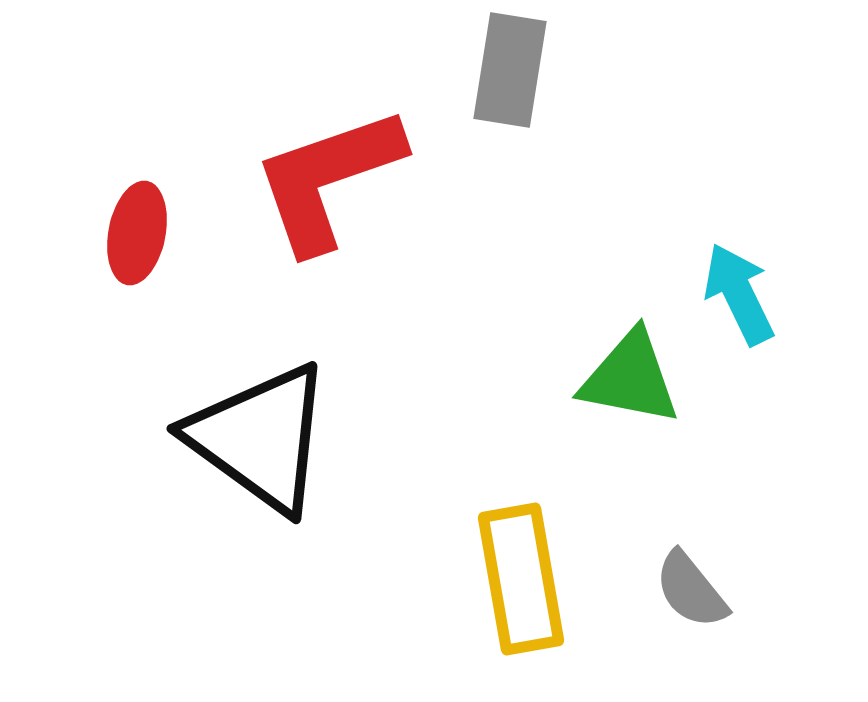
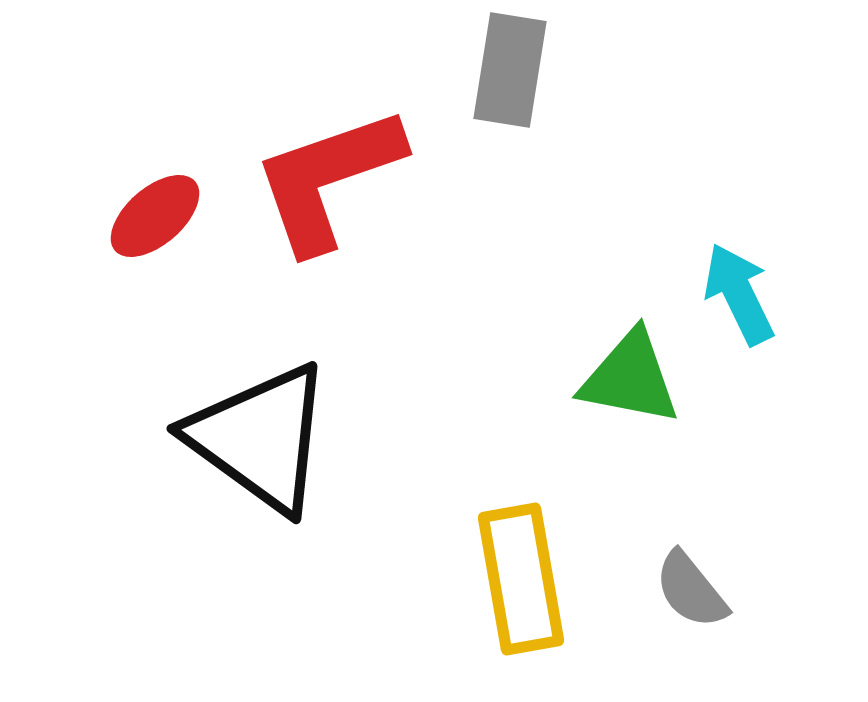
red ellipse: moved 18 px right, 17 px up; rotated 38 degrees clockwise
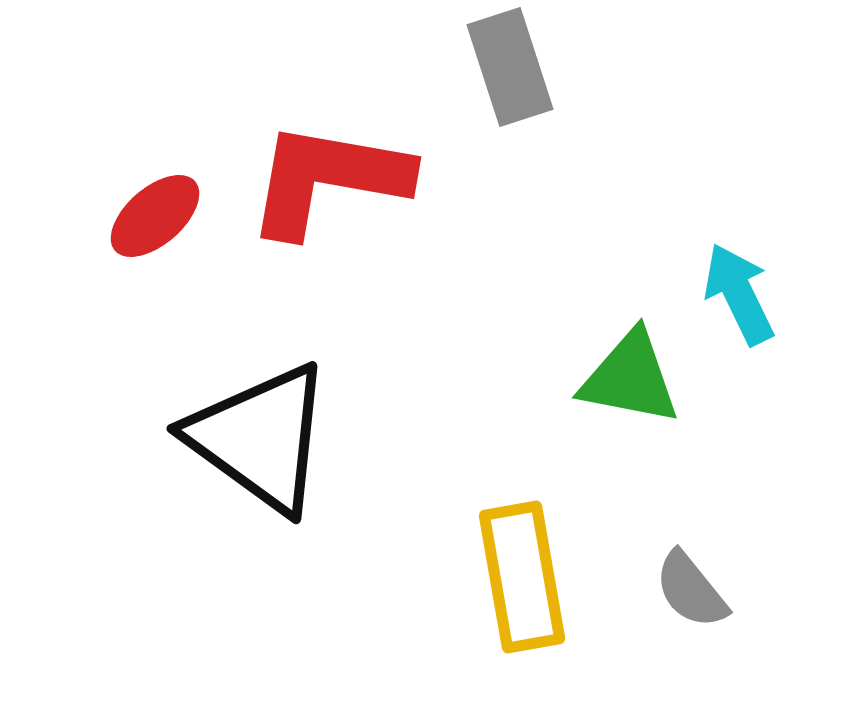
gray rectangle: moved 3 px up; rotated 27 degrees counterclockwise
red L-shape: rotated 29 degrees clockwise
yellow rectangle: moved 1 px right, 2 px up
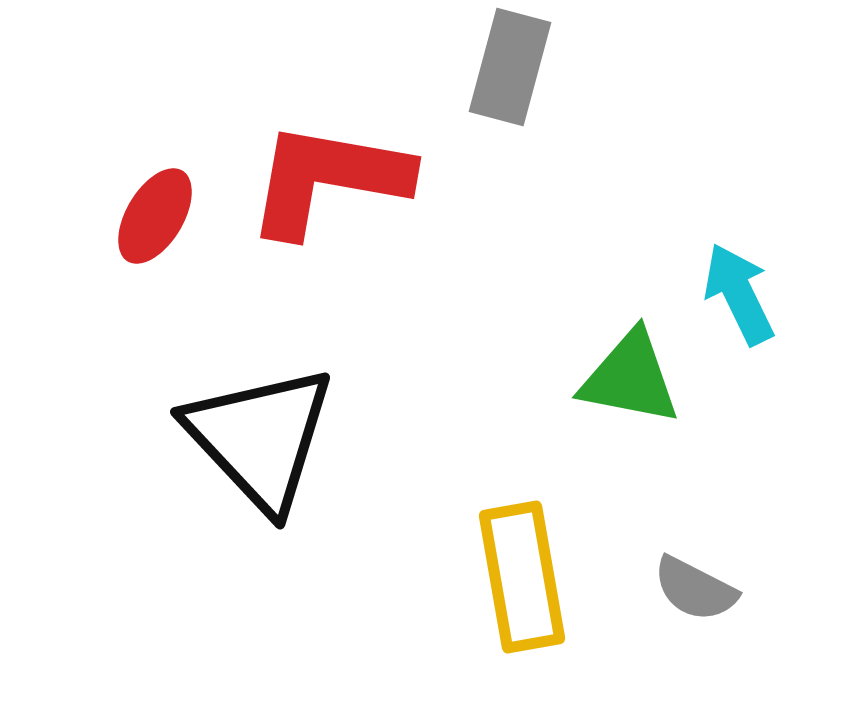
gray rectangle: rotated 33 degrees clockwise
red ellipse: rotated 18 degrees counterclockwise
black triangle: rotated 11 degrees clockwise
gray semicircle: moved 4 px right, 1 px up; rotated 24 degrees counterclockwise
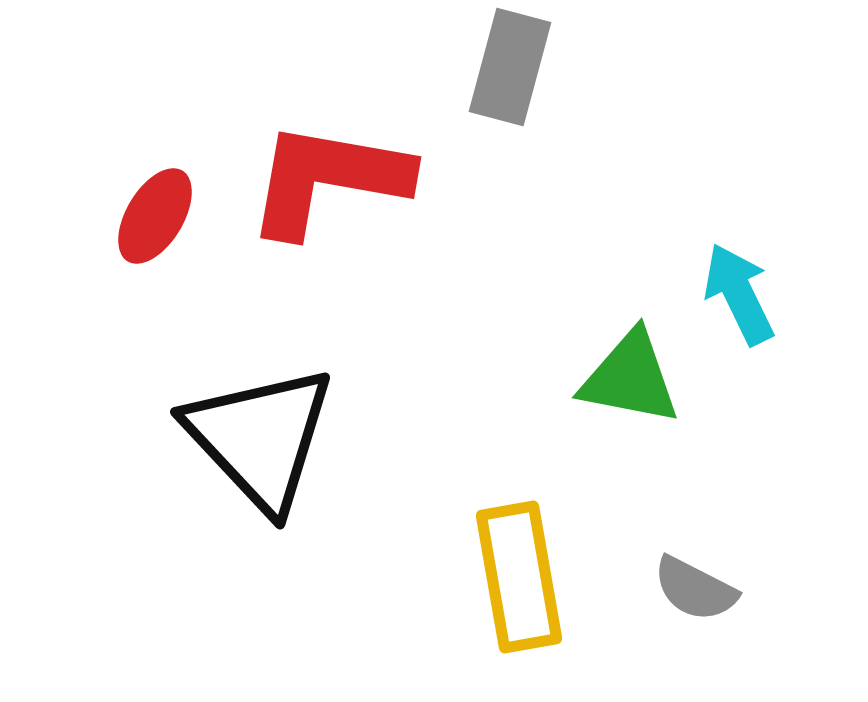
yellow rectangle: moved 3 px left
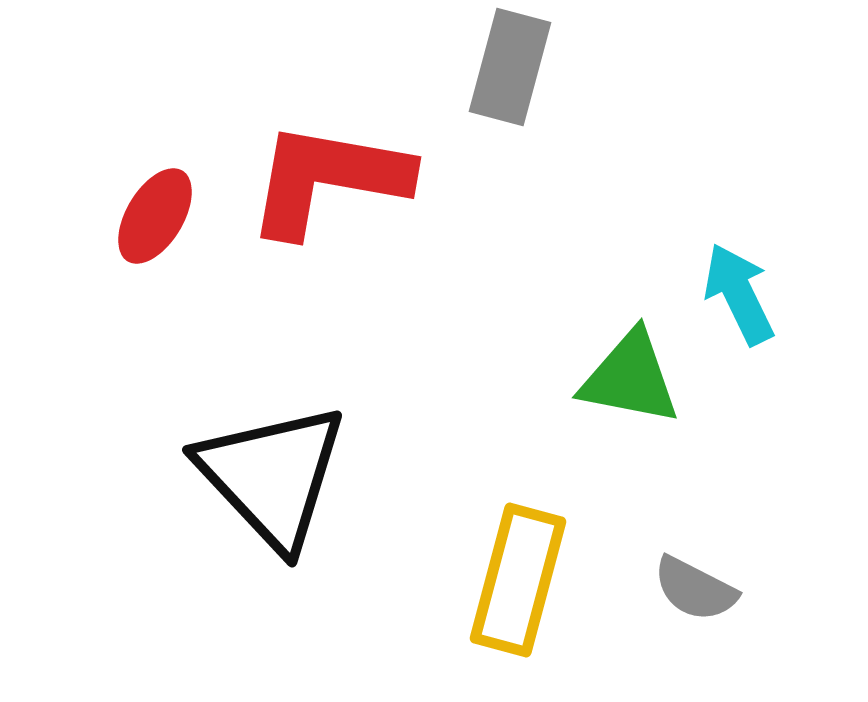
black triangle: moved 12 px right, 38 px down
yellow rectangle: moved 1 px left, 3 px down; rotated 25 degrees clockwise
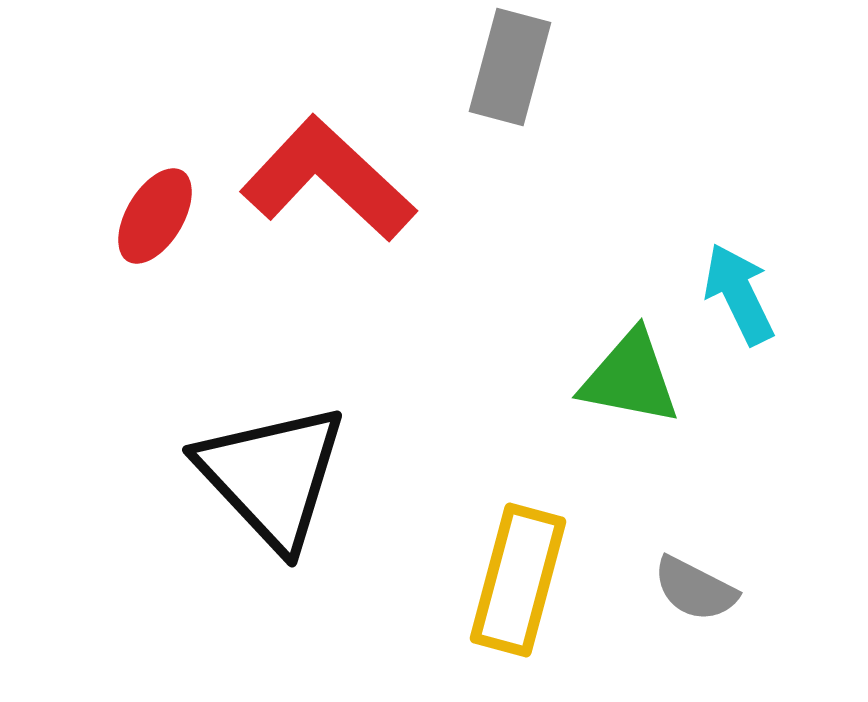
red L-shape: rotated 33 degrees clockwise
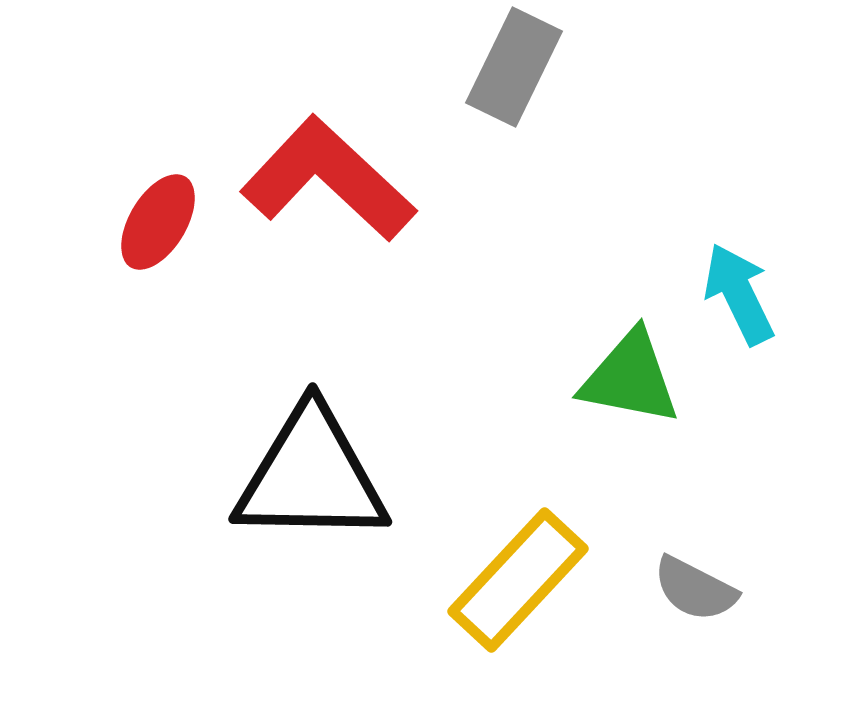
gray rectangle: moved 4 px right; rotated 11 degrees clockwise
red ellipse: moved 3 px right, 6 px down
black triangle: moved 39 px right; rotated 46 degrees counterclockwise
yellow rectangle: rotated 28 degrees clockwise
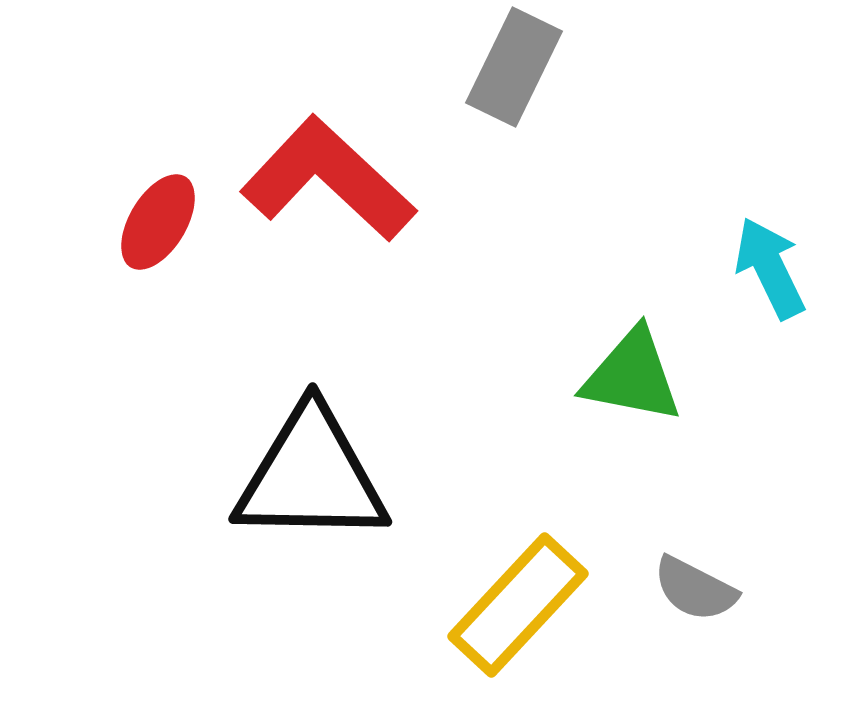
cyan arrow: moved 31 px right, 26 px up
green triangle: moved 2 px right, 2 px up
yellow rectangle: moved 25 px down
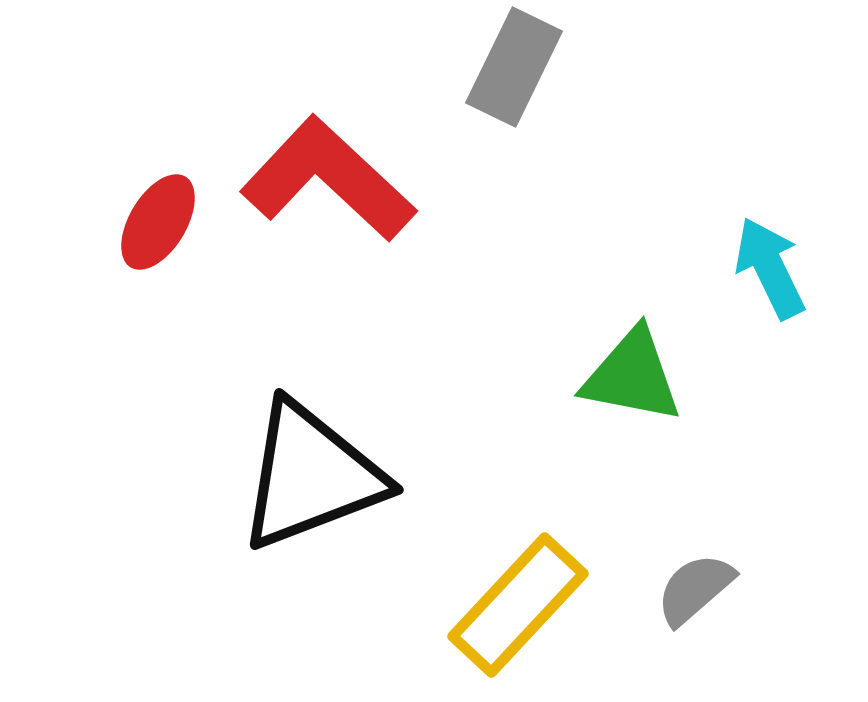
black triangle: rotated 22 degrees counterclockwise
gray semicircle: rotated 112 degrees clockwise
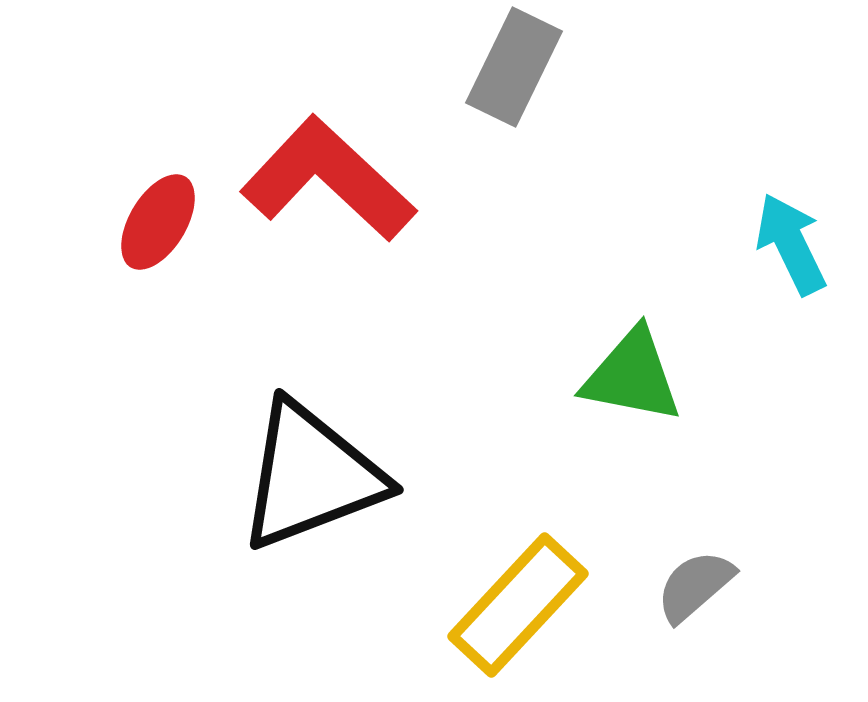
cyan arrow: moved 21 px right, 24 px up
gray semicircle: moved 3 px up
